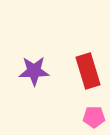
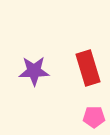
red rectangle: moved 3 px up
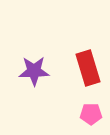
pink pentagon: moved 3 px left, 3 px up
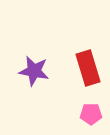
purple star: rotated 12 degrees clockwise
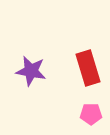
purple star: moved 3 px left
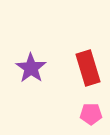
purple star: moved 3 px up; rotated 24 degrees clockwise
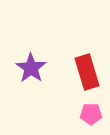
red rectangle: moved 1 px left, 4 px down
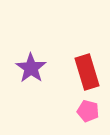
pink pentagon: moved 3 px left, 3 px up; rotated 15 degrees clockwise
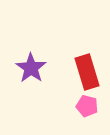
pink pentagon: moved 1 px left, 5 px up
